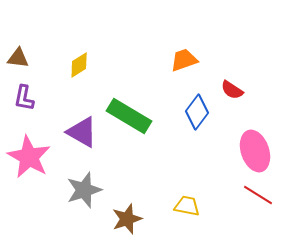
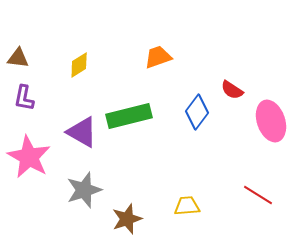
orange trapezoid: moved 26 px left, 3 px up
green rectangle: rotated 45 degrees counterclockwise
pink ellipse: moved 16 px right, 30 px up
yellow trapezoid: rotated 16 degrees counterclockwise
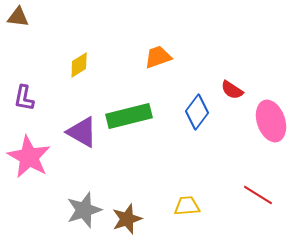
brown triangle: moved 41 px up
gray star: moved 20 px down
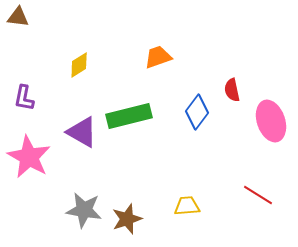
red semicircle: rotated 45 degrees clockwise
gray star: rotated 27 degrees clockwise
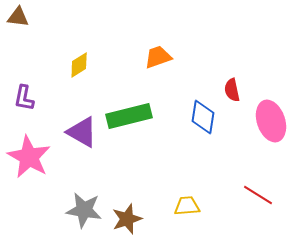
blue diamond: moved 6 px right, 5 px down; rotated 28 degrees counterclockwise
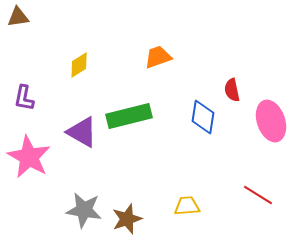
brown triangle: rotated 15 degrees counterclockwise
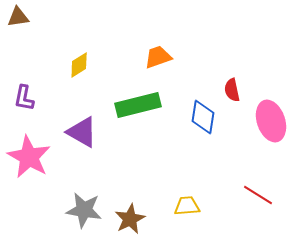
green rectangle: moved 9 px right, 11 px up
brown star: moved 3 px right; rotated 8 degrees counterclockwise
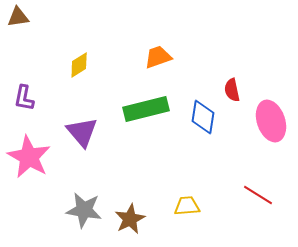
green rectangle: moved 8 px right, 4 px down
purple triangle: rotated 20 degrees clockwise
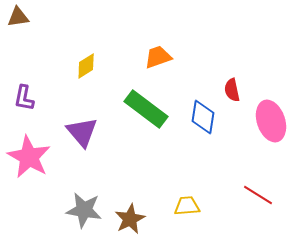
yellow diamond: moved 7 px right, 1 px down
green rectangle: rotated 51 degrees clockwise
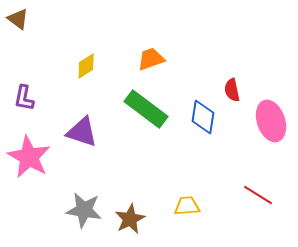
brown triangle: moved 2 px down; rotated 45 degrees clockwise
orange trapezoid: moved 7 px left, 2 px down
purple triangle: rotated 32 degrees counterclockwise
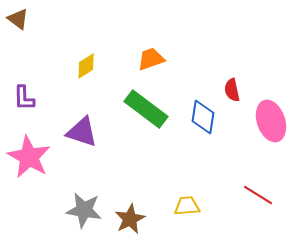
purple L-shape: rotated 12 degrees counterclockwise
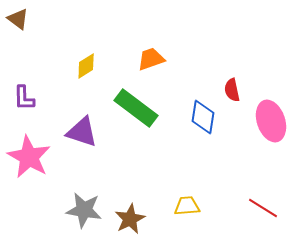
green rectangle: moved 10 px left, 1 px up
red line: moved 5 px right, 13 px down
